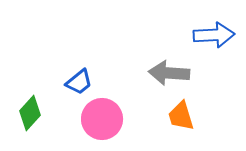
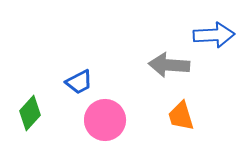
gray arrow: moved 8 px up
blue trapezoid: rotated 12 degrees clockwise
pink circle: moved 3 px right, 1 px down
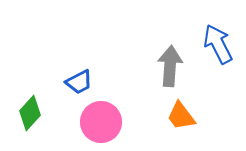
blue arrow: moved 4 px right, 9 px down; rotated 114 degrees counterclockwise
gray arrow: moved 1 px right, 1 px down; rotated 90 degrees clockwise
orange trapezoid: rotated 20 degrees counterclockwise
pink circle: moved 4 px left, 2 px down
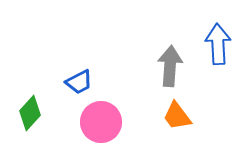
blue arrow: rotated 24 degrees clockwise
orange trapezoid: moved 4 px left
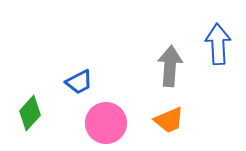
orange trapezoid: moved 8 px left, 4 px down; rotated 76 degrees counterclockwise
pink circle: moved 5 px right, 1 px down
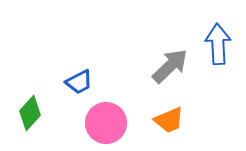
gray arrow: rotated 42 degrees clockwise
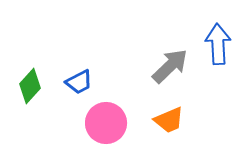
green diamond: moved 27 px up
